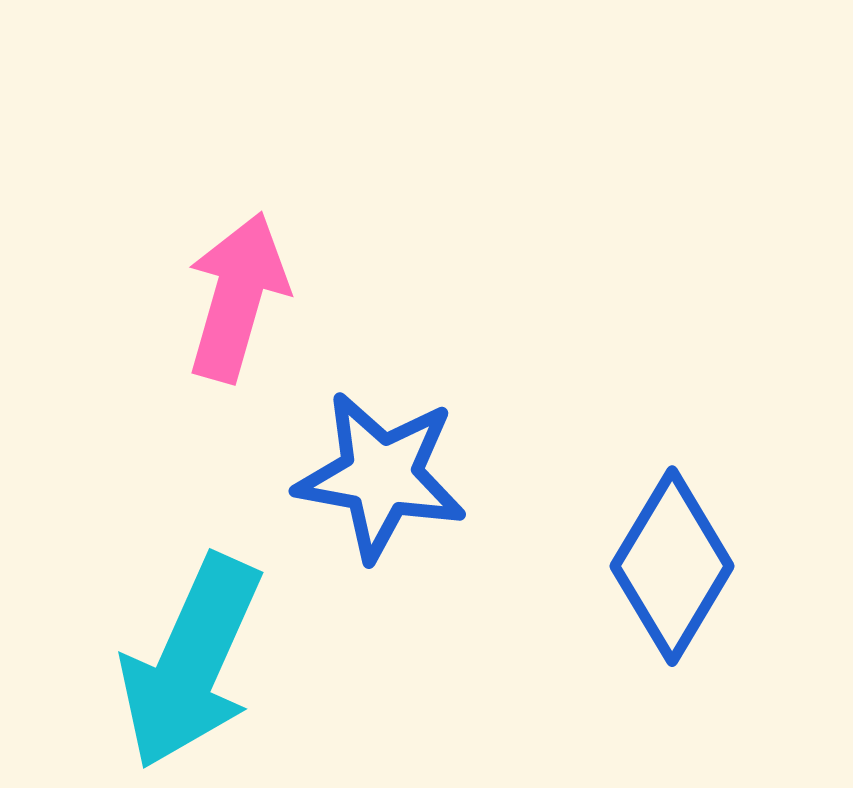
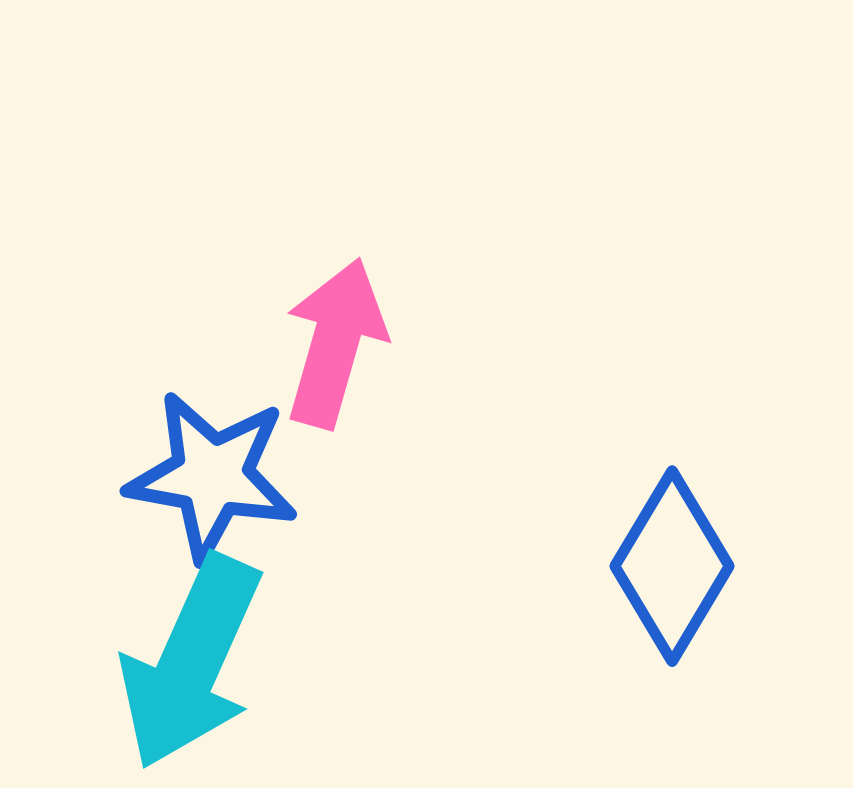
pink arrow: moved 98 px right, 46 px down
blue star: moved 169 px left
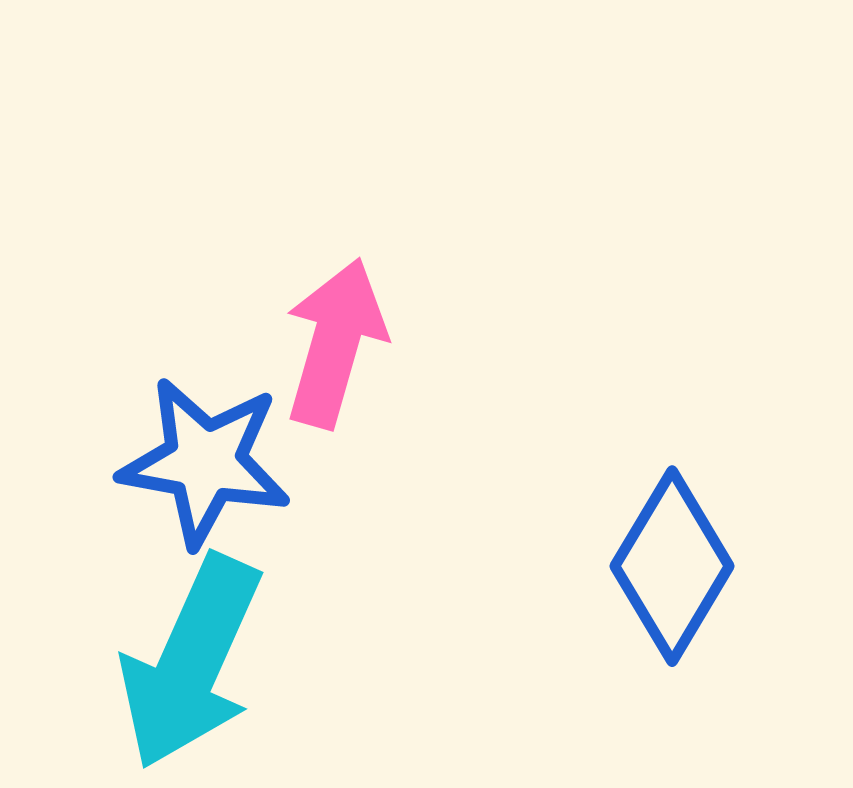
blue star: moved 7 px left, 14 px up
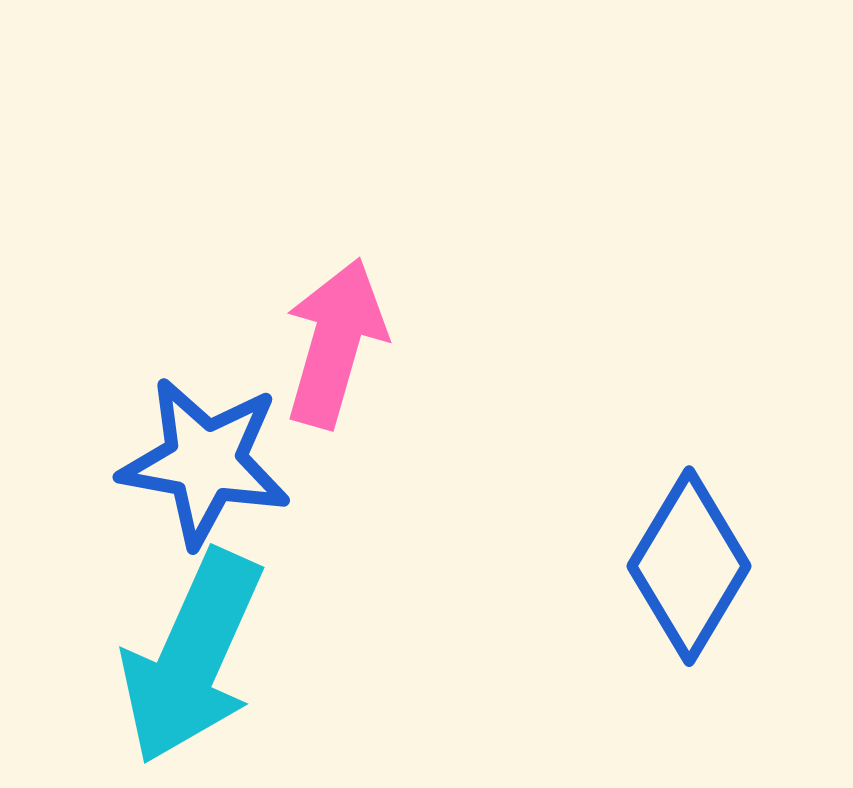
blue diamond: moved 17 px right
cyan arrow: moved 1 px right, 5 px up
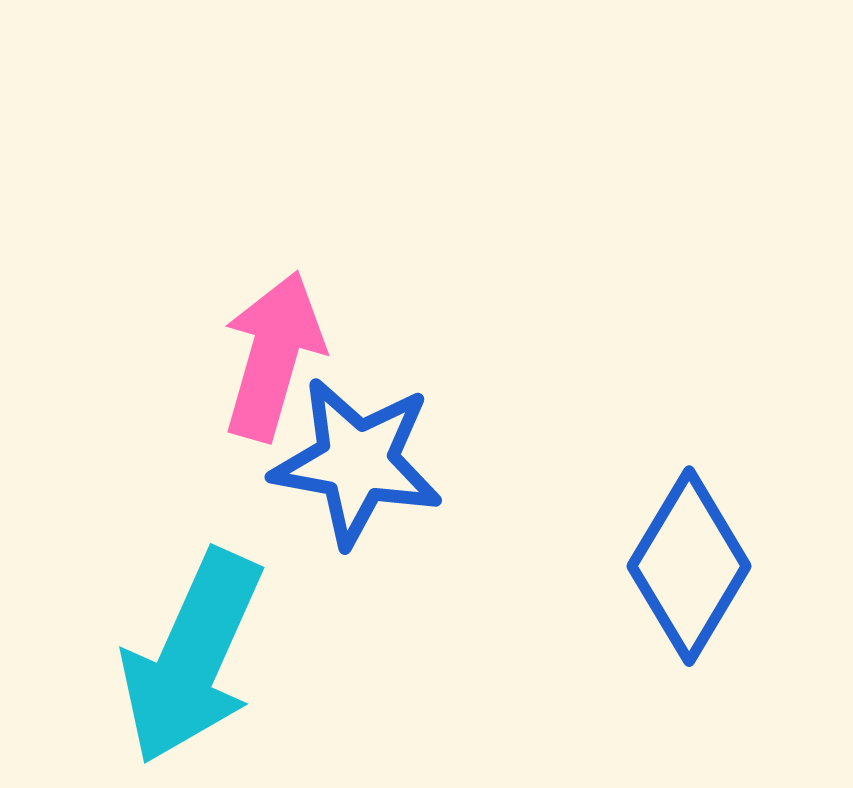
pink arrow: moved 62 px left, 13 px down
blue star: moved 152 px right
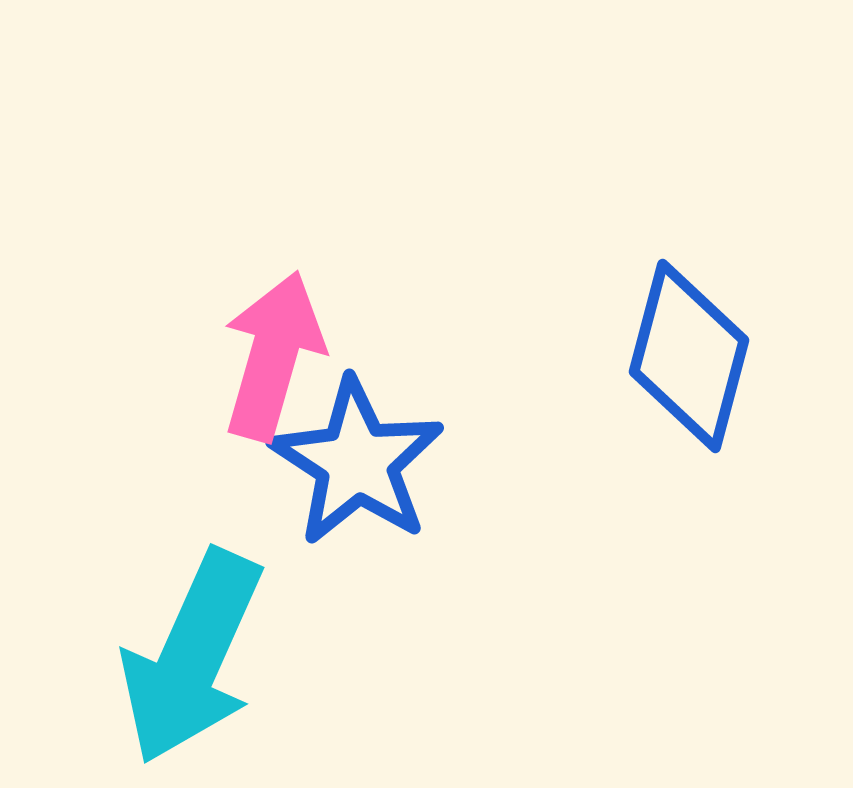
blue star: rotated 23 degrees clockwise
blue diamond: moved 210 px up; rotated 16 degrees counterclockwise
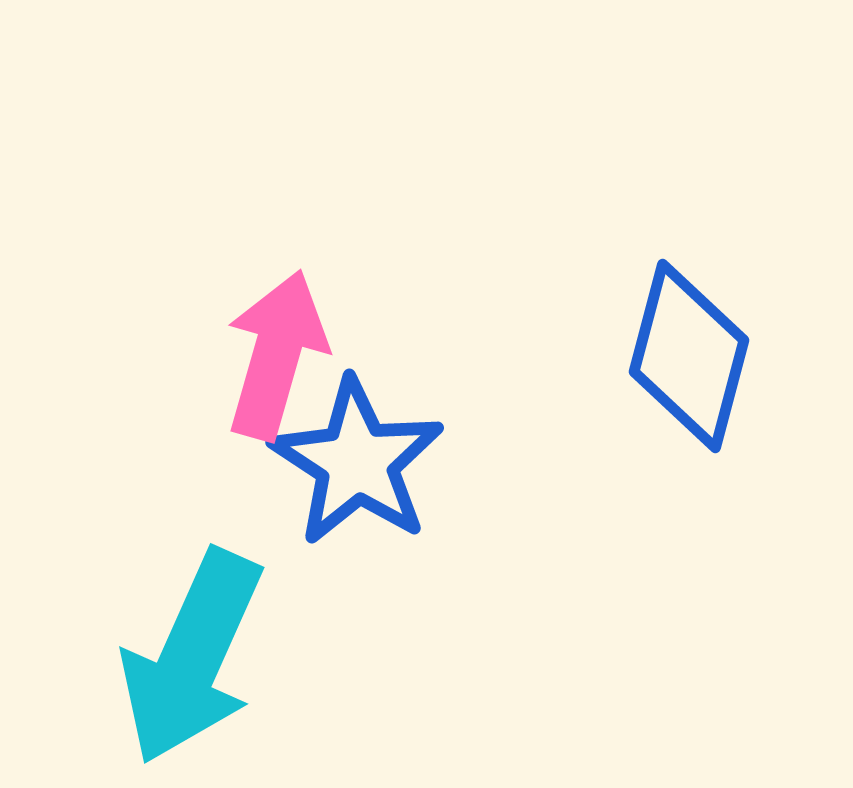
pink arrow: moved 3 px right, 1 px up
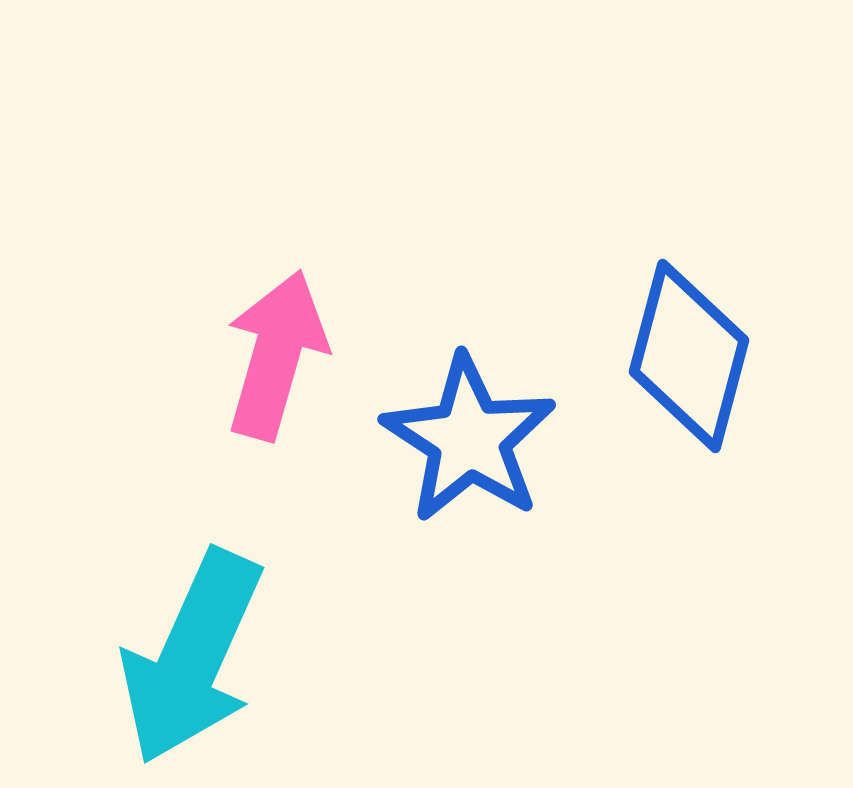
blue star: moved 112 px right, 23 px up
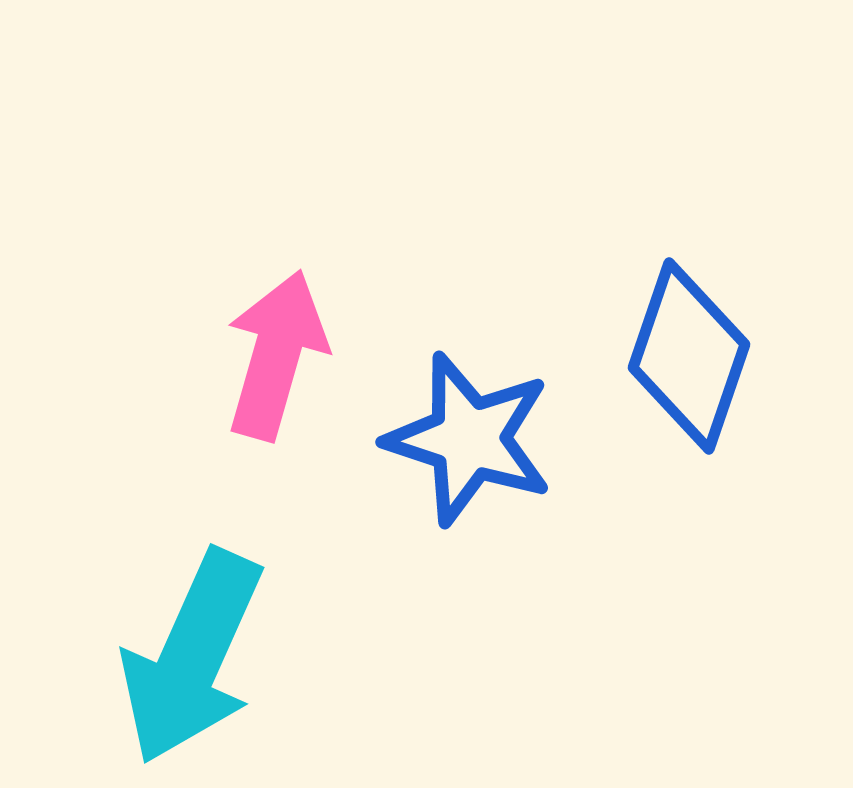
blue diamond: rotated 4 degrees clockwise
blue star: rotated 15 degrees counterclockwise
